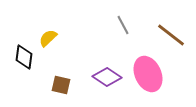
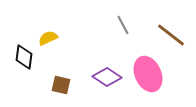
yellow semicircle: rotated 18 degrees clockwise
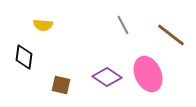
yellow semicircle: moved 5 px left, 13 px up; rotated 150 degrees counterclockwise
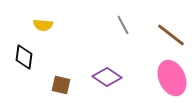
pink ellipse: moved 24 px right, 4 px down
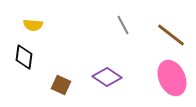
yellow semicircle: moved 10 px left
brown square: rotated 12 degrees clockwise
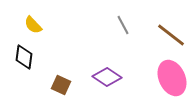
yellow semicircle: rotated 42 degrees clockwise
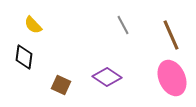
brown line: rotated 28 degrees clockwise
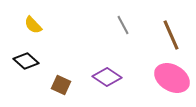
black diamond: moved 2 px right, 4 px down; rotated 55 degrees counterclockwise
pink ellipse: rotated 36 degrees counterclockwise
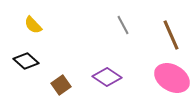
brown square: rotated 30 degrees clockwise
